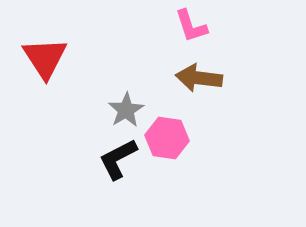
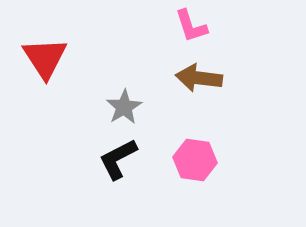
gray star: moved 2 px left, 3 px up
pink hexagon: moved 28 px right, 22 px down
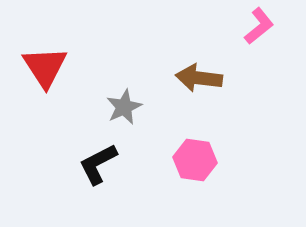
pink L-shape: moved 68 px right; rotated 111 degrees counterclockwise
red triangle: moved 9 px down
gray star: rotated 6 degrees clockwise
black L-shape: moved 20 px left, 5 px down
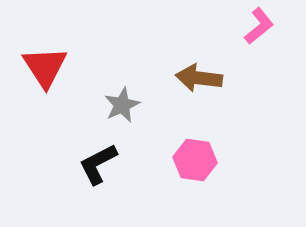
gray star: moved 2 px left, 2 px up
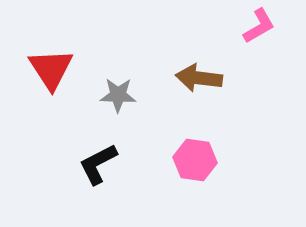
pink L-shape: rotated 9 degrees clockwise
red triangle: moved 6 px right, 2 px down
gray star: moved 4 px left, 10 px up; rotated 27 degrees clockwise
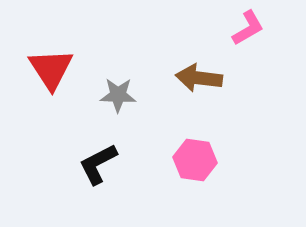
pink L-shape: moved 11 px left, 2 px down
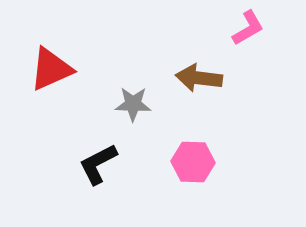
red triangle: rotated 39 degrees clockwise
gray star: moved 15 px right, 9 px down
pink hexagon: moved 2 px left, 2 px down; rotated 6 degrees counterclockwise
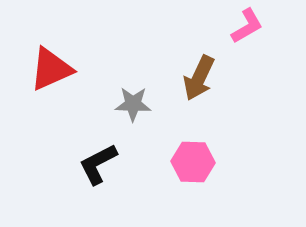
pink L-shape: moved 1 px left, 2 px up
brown arrow: rotated 72 degrees counterclockwise
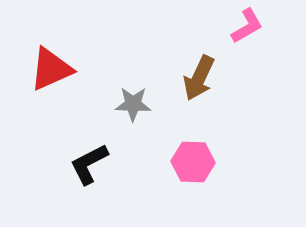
black L-shape: moved 9 px left
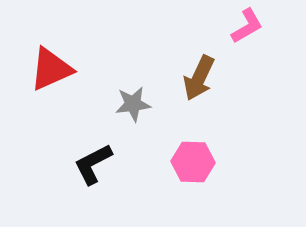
gray star: rotated 9 degrees counterclockwise
black L-shape: moved 4 px right
